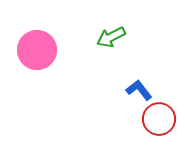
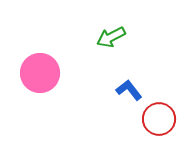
pink circle: moved 3 px right, 23 px down
blue L-shape: moved 10 px left
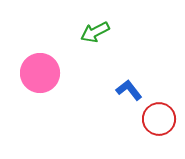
green arrow: moved 16 px left, 5 px up
